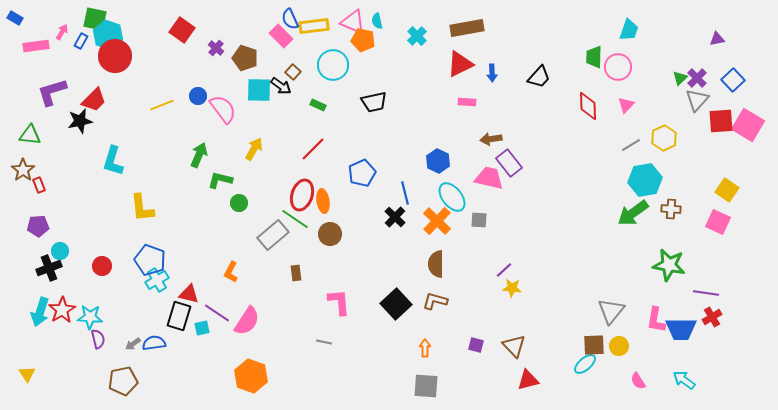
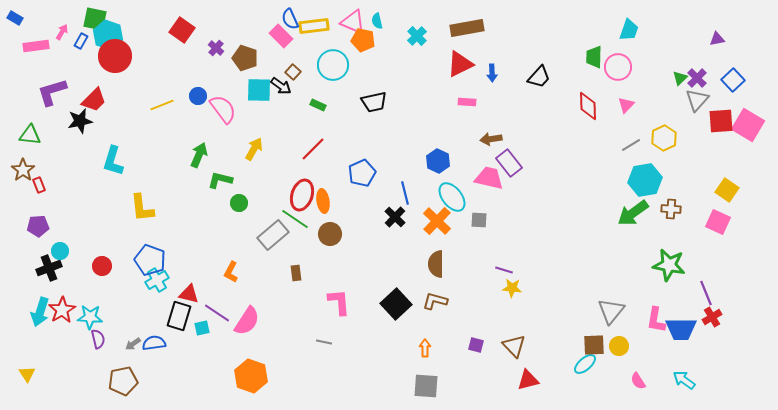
purple line at (504, 270): rotated 60 degrees clockwise
purple line at (706, 293): rotated 60 degrees clockwise
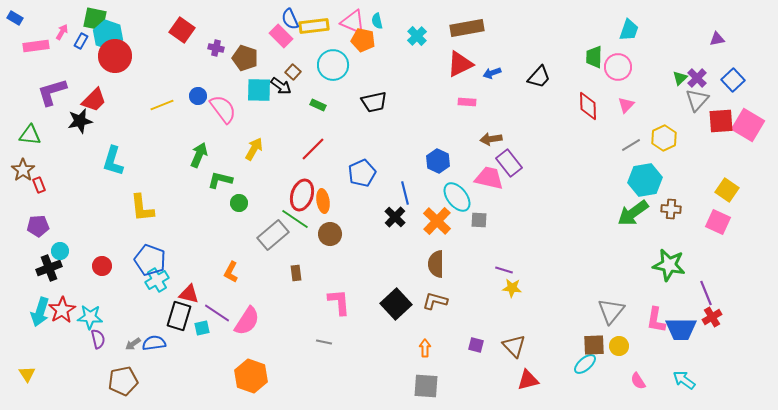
purple cross at (216, 48): rotated 28 degrees counterclockwise
blue arrow at (492, 73): rotated 72 degrees clockwise
cyan ellipse at (452, 197): moved 5 px right
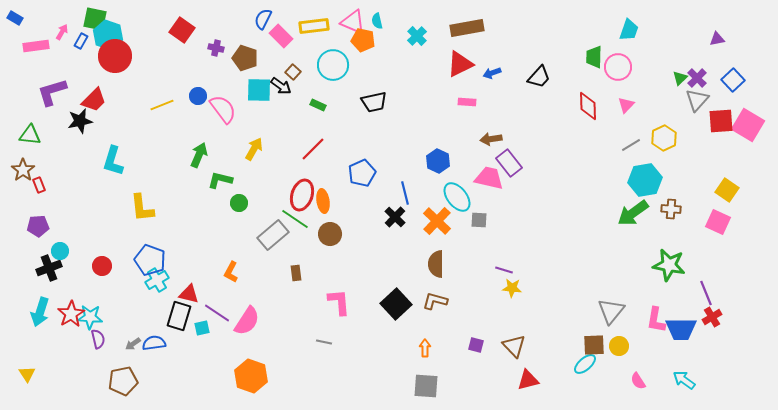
blue semicircle at (290, 19): moved 27 px left; rotated 50 degrees clockwise
red star at (62, 310): moved 9 px right, 4 px down
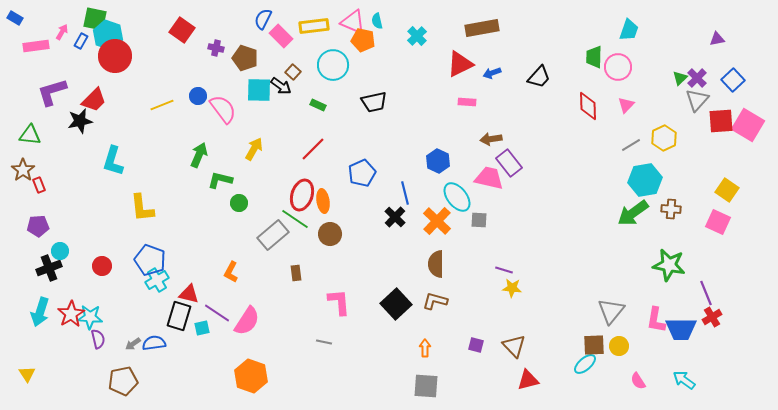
brown rectangle at (467, 28): moved 15 px right
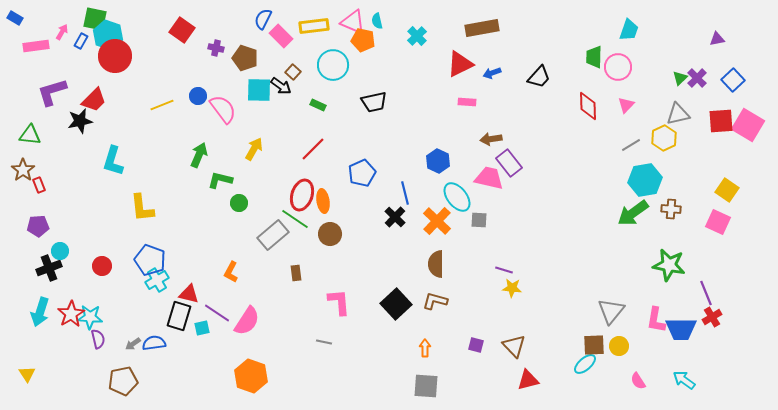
gray triangle at (697, 100): moved 19 px left, 14 px down; rotated 35 degrees clockwise
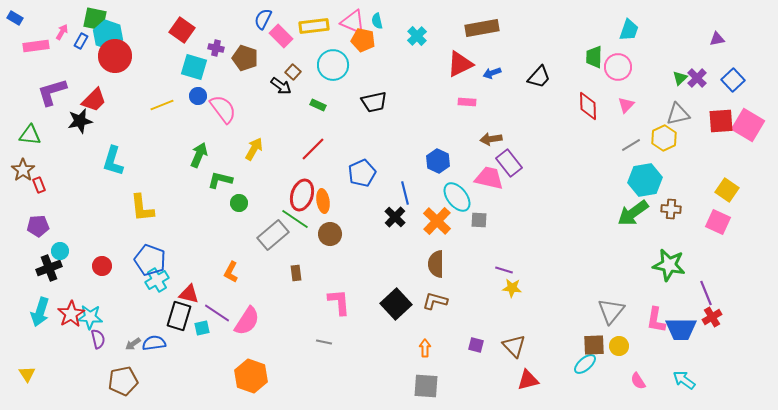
cyan square at (259, 90): moved 65 px left, 23 px up; rotated 16 degrees clockwise
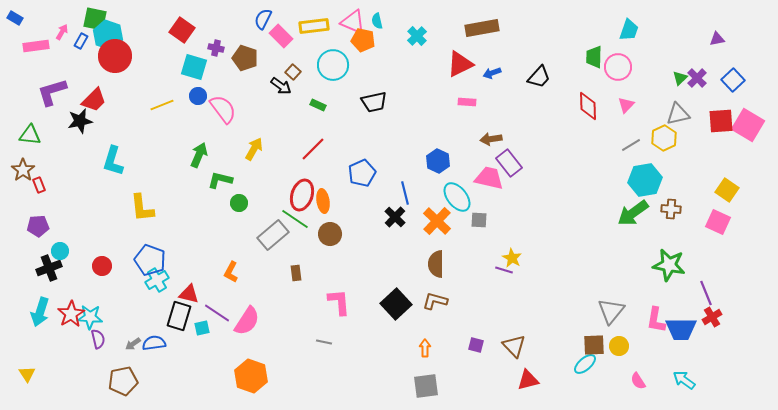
yellow star at (512, 288): moved 30 px up; rotated 24 degrees clockwise
gray square at (426, 386): rotated 12 degrees counterclockwise
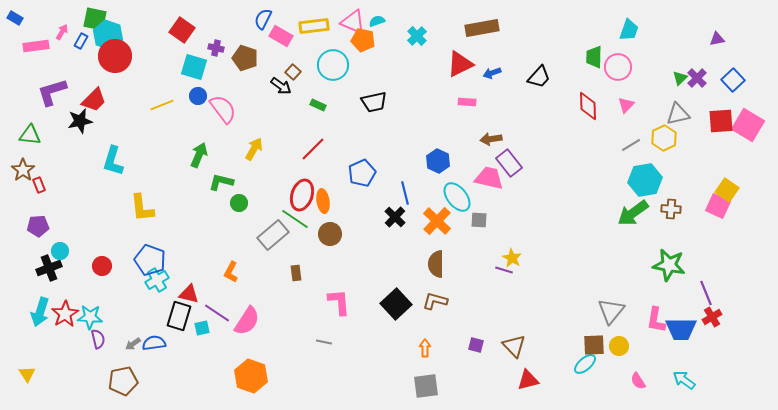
cyan semicircle at (377, 21): rotated 84 degrees clockwise
pink rectangle at (281, 36): rotated 15 degrees counterclockwise
green L-shape at (220, 180): moved 1 px right, 2 px down
pink square at (718, 222): moved 16 px up
red star at (71, 314): moved 6 px left
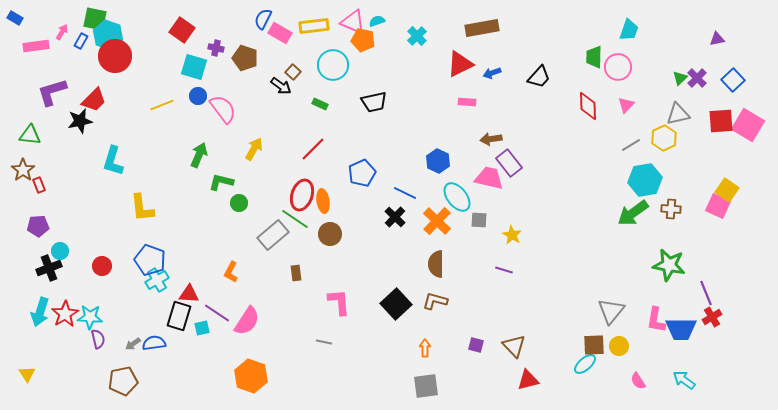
pink rectangle at (281, 36): moved 1 px left, 3 px up
green rectangle at (318, 105): moved 2 px right, 1 px up
blue line at (405, 193): rotated 50 degrees counterclockwise
yellow star at (512, 258): moved 23 px up
red triangle at (189, 294): rotated 10 degrees counterclockwise
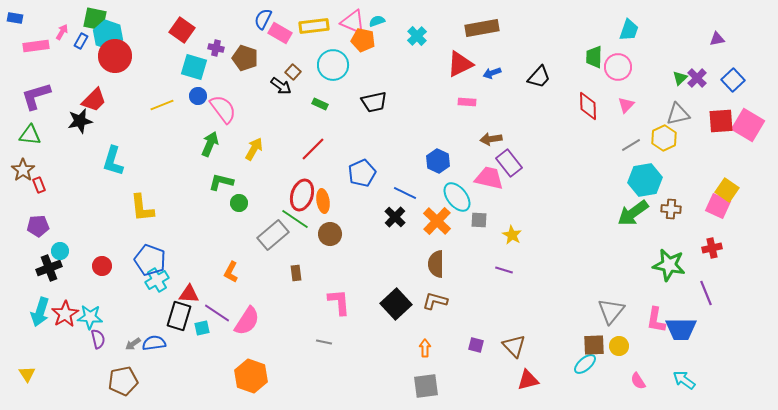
blue rectangle at (15, 18): rotated 21 degrees counterclockwise
purple L-shape at (52, 92): moved 16 px left, 4 px down
green arrow at (199, 155): moved 11 px right, 11 px up
red cross at (712, 317): moved 69 px up; rotated 18 degrees clockwise
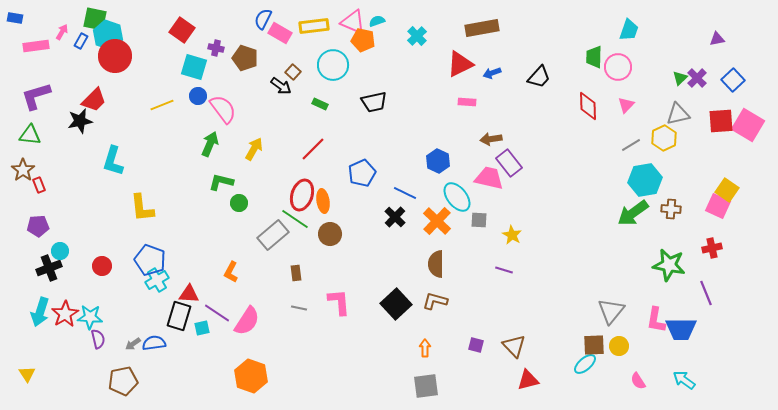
gray line at (324, 342): moved 25 px left, 34 px up
